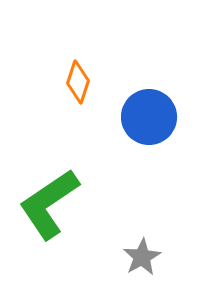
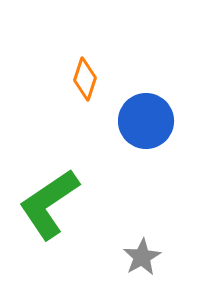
orange diamond: moved 7 px right, 3 px up
blue circle: moved 3 px left, 4 px down
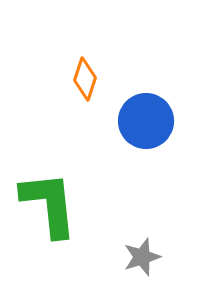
green L-shape: rotated 118 degrees clockwise
gray star: rotated 12 degrees clockwise
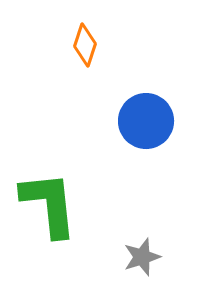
orange diamond: moved 34 px up
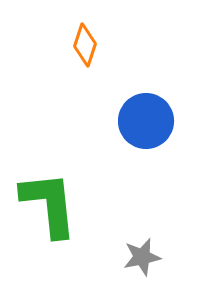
gray star: rotated 6 degrees clockwise
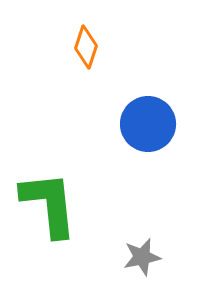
orange diamond: moved 1 px right, 2 px down
blue circle: moved 2 px right, 3 px down
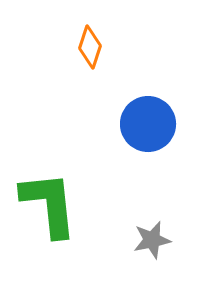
orange diamond: moved 4 px right
gray star: moved 10 px right, 17 px up
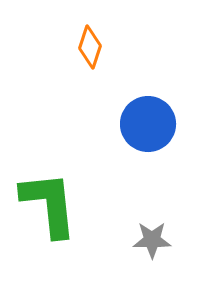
gray star: rotated 12 degrees clockwise
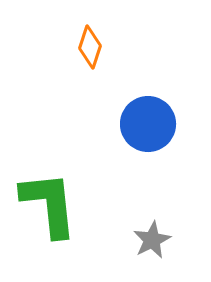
gray star: rotated 27 degrees counterclockwise
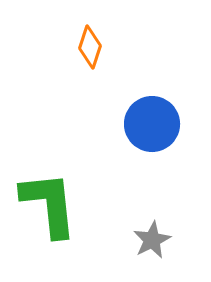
blue circle: moved 4 px right
